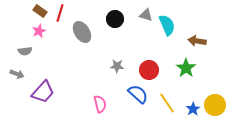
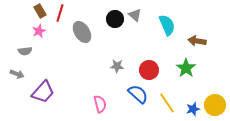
brown rectangle: rotated 24 degrees clockwise
gray triangle: moved 11 px left; rotated 24 degrees clockwise
blue star: rotated 16 degrees clockwise
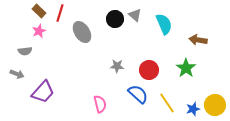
brown rectangle: moved 1 px left; rotated 16 degrees counterclockwise
cyan semicircle: moved 3 px left, 1 px up
brown arrow: moved 1 px right, 1 px up
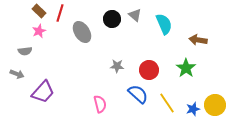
black circle: moved 3 px left
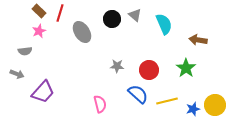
yellow line: moved 2 px up; rotated 70 degrees counterclockwise
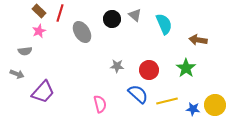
blue star: rotated 24 degrees clockwise
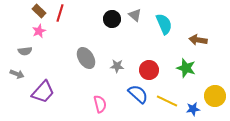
gray ellipse: moved 4 px right, 26 px down
green star: rotated 18 degrees counterclockwise
yellow line: rotated 40 degrees clockwise
yellow circle: moved 9 px up
blue star: rotated 16 degrees counterclockwise
